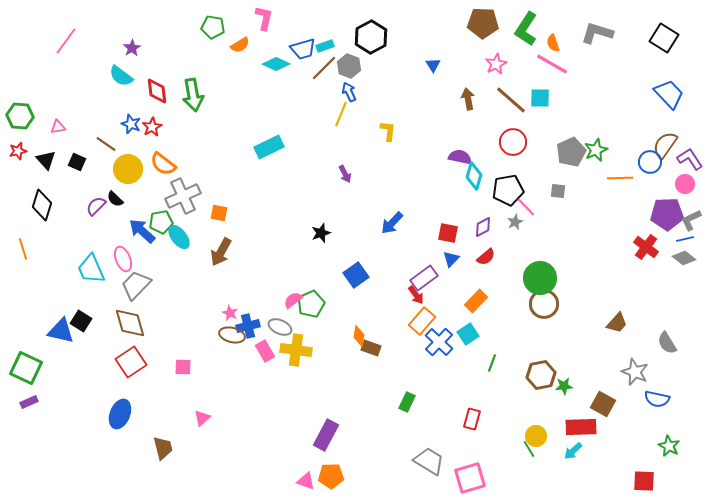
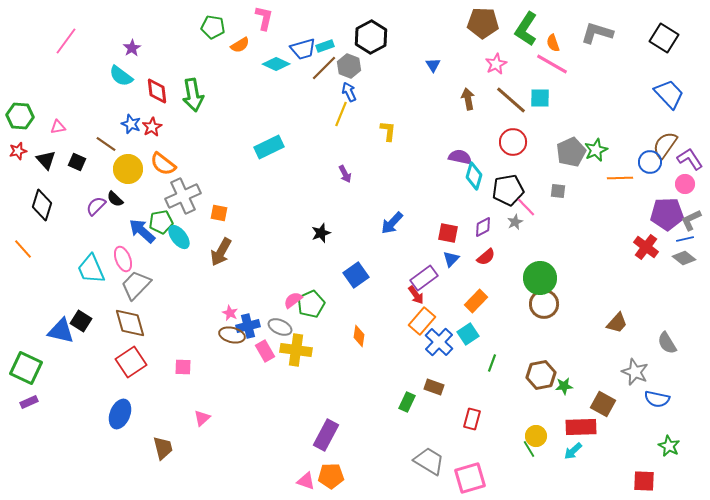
orange line at (23, 249): rotated 25 degrees counterclockwise
brown rectangle at (371, 348): moved 63 px right, 39 px down
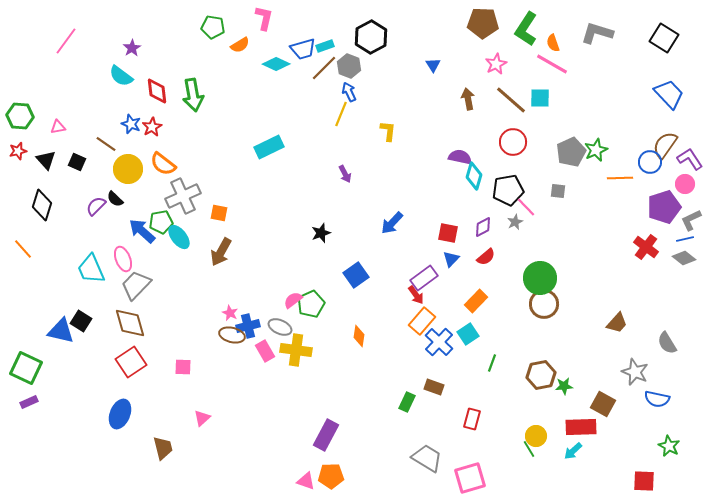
purple pentagon at (667, 214): moved 3 px left, 7 px up; rotated 16 degrees counterclockwise
gray trapezoid at (429, 461): moved 2 px left, 3 px up
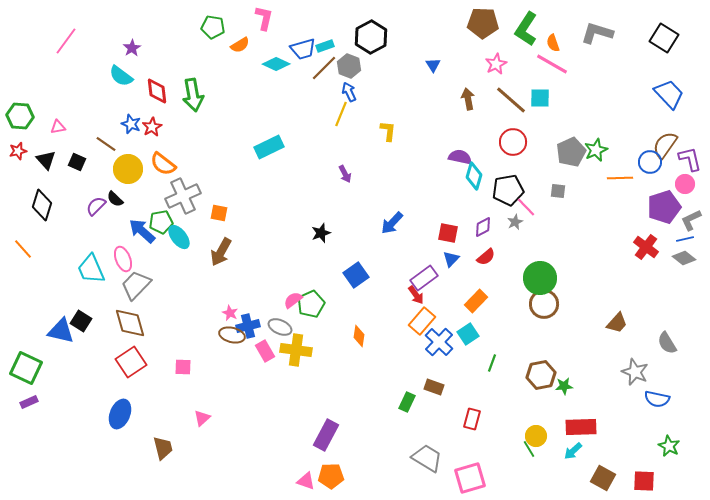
purple L-shape at (690, 159): rotated 20 degrees clockwise
brown square at (603, 404): moved 74 px down
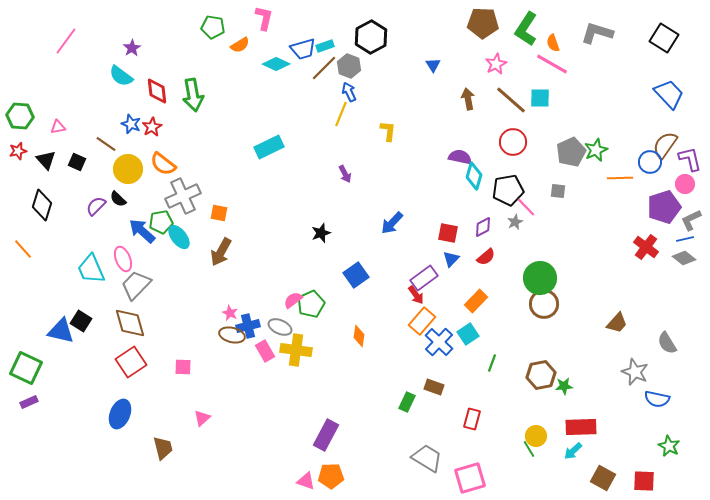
black semicircle at (115, 199): moved 3 px right
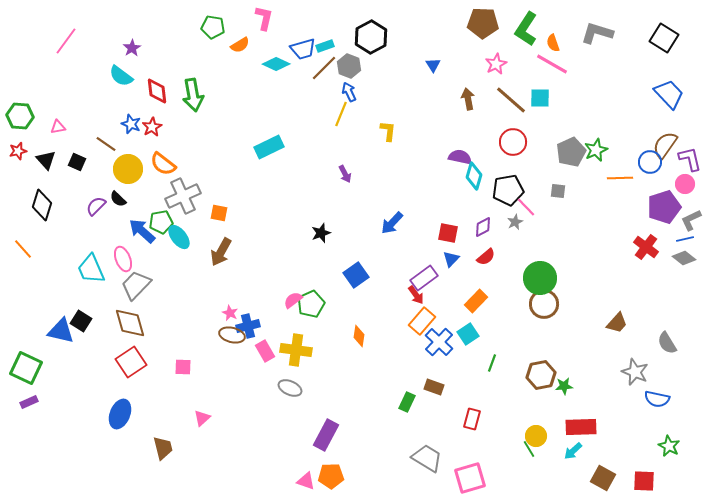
gray ellipse at (280, 327): moved 10 px right, 61 px down
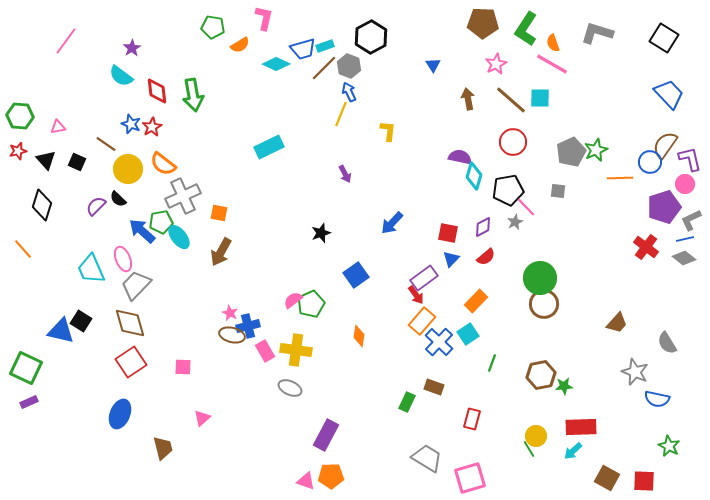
brown square at (603, 478): moved 4 px right
